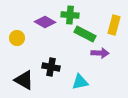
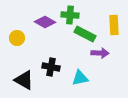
yellow rectangle: rotated 18 degrees counterclockwise
cyan triangle: moved 4 px up
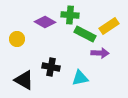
yellow rectangle: moved 5 px left, 1 px down; rotated 60 degrees clockwise
yellow circle: moved 1 px down
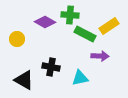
purple arrow: moved 3 px down
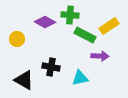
green rectangle: moved 1 px down
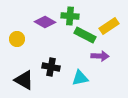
green cross: moved 1 px down
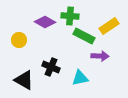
green rectangle: moved 1 px left, 1 px down
yellow circle: moved 2 px right, 1 px down
black cross: rotated 12 degrees clockwise
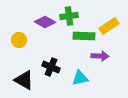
green cross: moved 1 px left; rotated 12 degrees counterclockwise
green rectangle: rotated 25 degrees counterclockwise
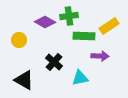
black cross: moved 3 px right, 5 px up; rotated 18 degrees clockwise
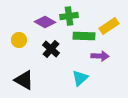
black cross: moved 3 px left, 13 px up
cyan triangle: rotated 30 degrees counterclockwise
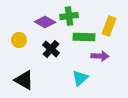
yellow rectangle: rotated 36 degrees counterclockwise
green rectangle: moved 1 px down
